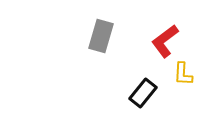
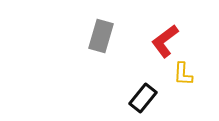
black rectangle: moved 5 px down
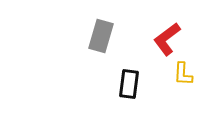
red L-shape: moved 2 px right, 2 px up
black rectangle: moved 14 px left, 14 px up; rotated 32 degrees counterclockwise
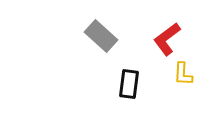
gray rectangle: rotated 64 degrees counterclockwise
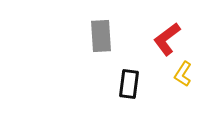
gray rectangle: rotated 44 degrees clockwise
yellow L-shape: rotated 30 degrees clockwise
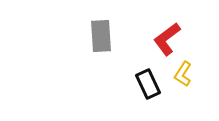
black rectangle: moved 19 px right; rotated 32 degrees counterclockwise
